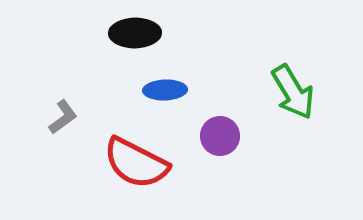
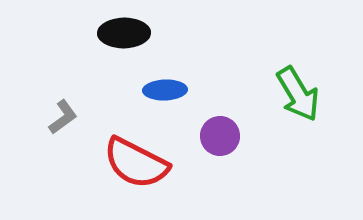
black ellipse: moved 11 px left
green arrow: moved 5 px right, 2 px down
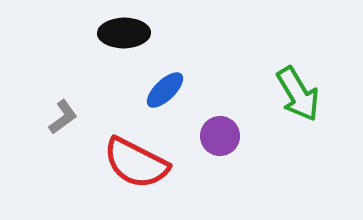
blue ellipse: rotated 42 degrees counterclockwise
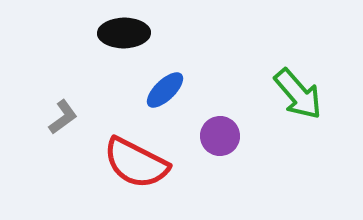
green arrow: rotated 10 degrees counterclockwise
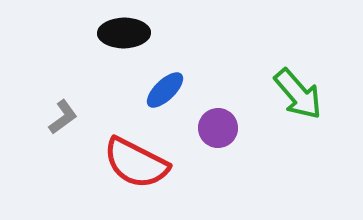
purple circle: moved 2 px left, 8 px up
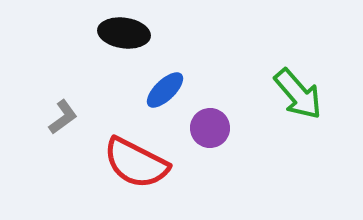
black ellipse: rotated 9 degrees clockwise
purple circle: moved 8 px left
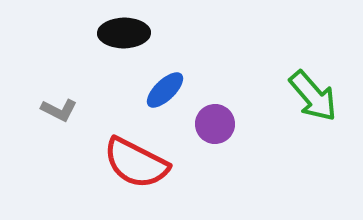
black ellipse: rotated 9 degrees counterclockwise
green arrow: moved 15 px right, 2 px down
gray L-shape: moved 4 px left, 7 px up; rotated 63 degrees clockwise
purple circle: moved 5 px right, 4 px up
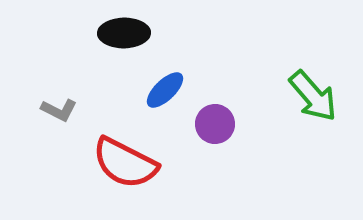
red semicircle: moved 11 px left
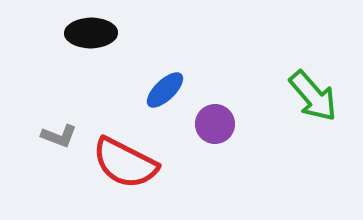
black ellipse: moved 33 px left
gray L-shape: moved 26 px down; rotated 6 degrees counterclockwise
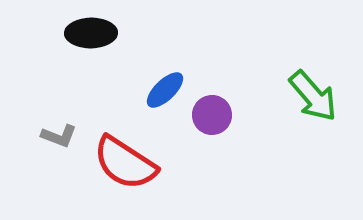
purple circle: moved 3 px left, 9 px up
red semicircle: rotated 6 degrees clockwise
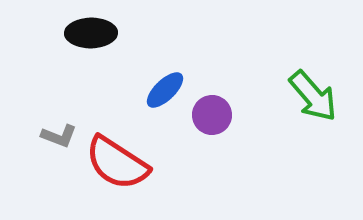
red semicircle: moved 8 px left
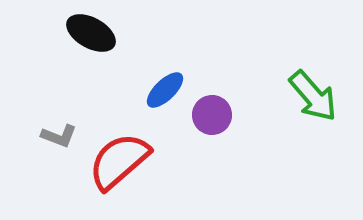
black ellipse: rotated 30 degrees clockwise
red semicircle: moved 2 px right, 2 px up; rotated 106 degrees clockwise
